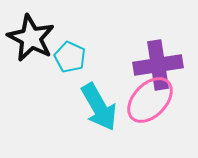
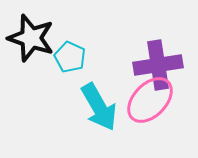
black star: rotated 9 degrees counterclockwise
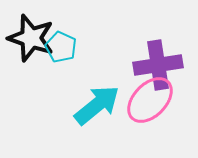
cyan pentagon: moved 9 px left, 10 px up
cyan arrow: moved 2 px left, 2 px up; rotated 99 degrees counterclockwise
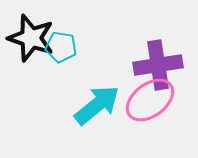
cyan pentagon: rotated 16 degrees counterclockwise
pink ellipse: rotated 9 degrees clockwise
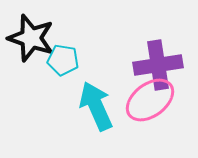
cyan pentagon: moved 2 px right, 13 px down
cyan arrow: moved 1 px left, 1 px down; rotated 75 degrees counterclockwise
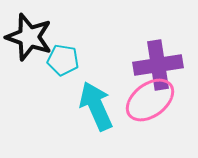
black star: moved 2 px left, 1 px up
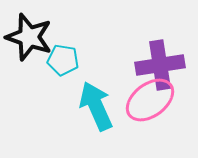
purple cross: moved 2 px right
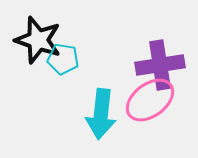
black star: moved 9 px right, 3 px down
cyan pentagon: moved 1 px up
cyan arrow: moved 5 px right, 8 px down; rotated 150 degrees counterclockwise
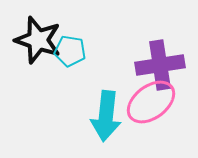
cyan pentagon: moved 7 px right, 8 px up
pink ellipse: moved 1 px right, 2 px down
cyan arrow: moved 5 px right, 2 px down
